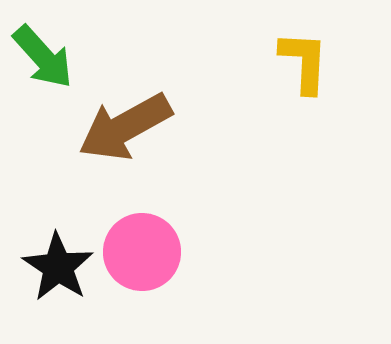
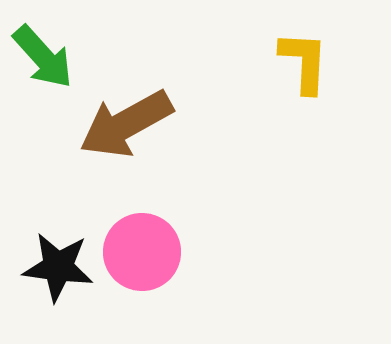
brown arrow: moved 1 px right, 3 px up
black star: rotated 26 degrees counterclockwise
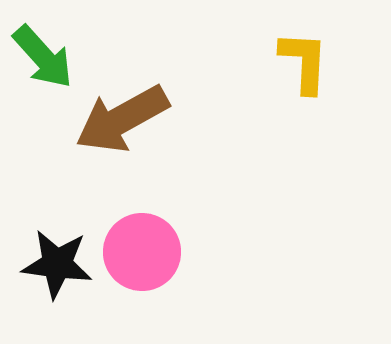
brown arrow: moved 4 px left, 5 px up
black star: moved 1 px left, 3 px up
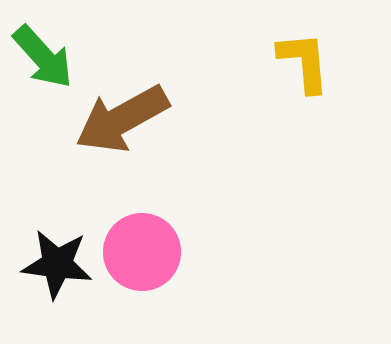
yellow L-shape: rotated 8 degrees counterclockwise
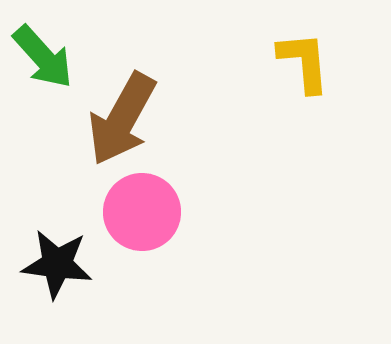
brown arrow: rotated 32 degrees counterclockwise
pink circle: moved 40 px up
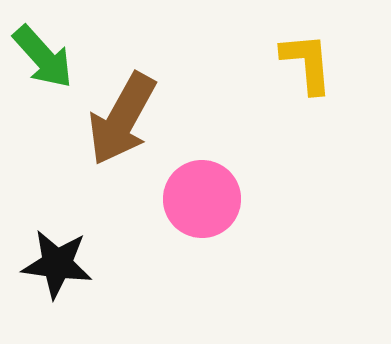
yellow L-shape: moved 3 px right, 1 px down
pink circle: moved 60 px right, 13 px up
